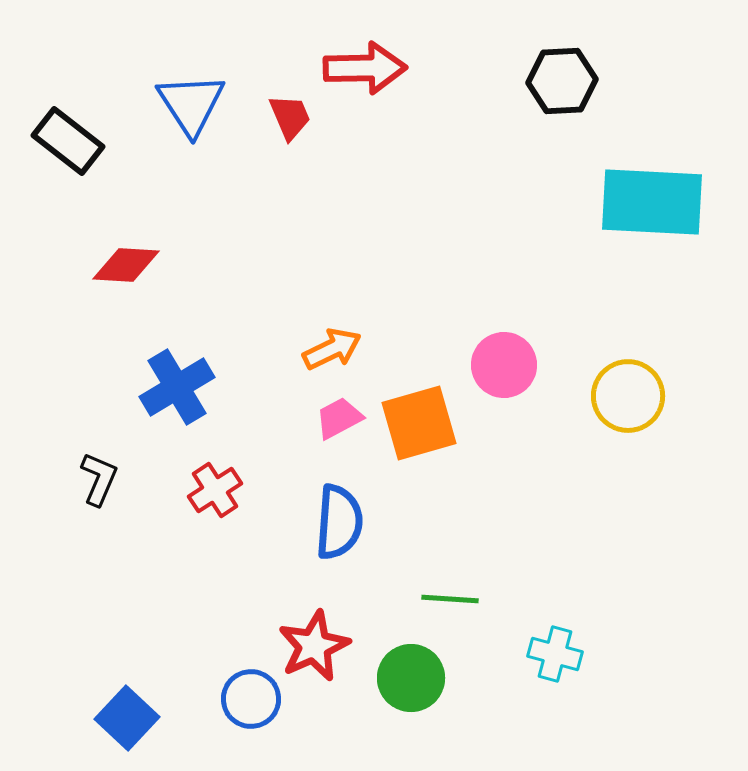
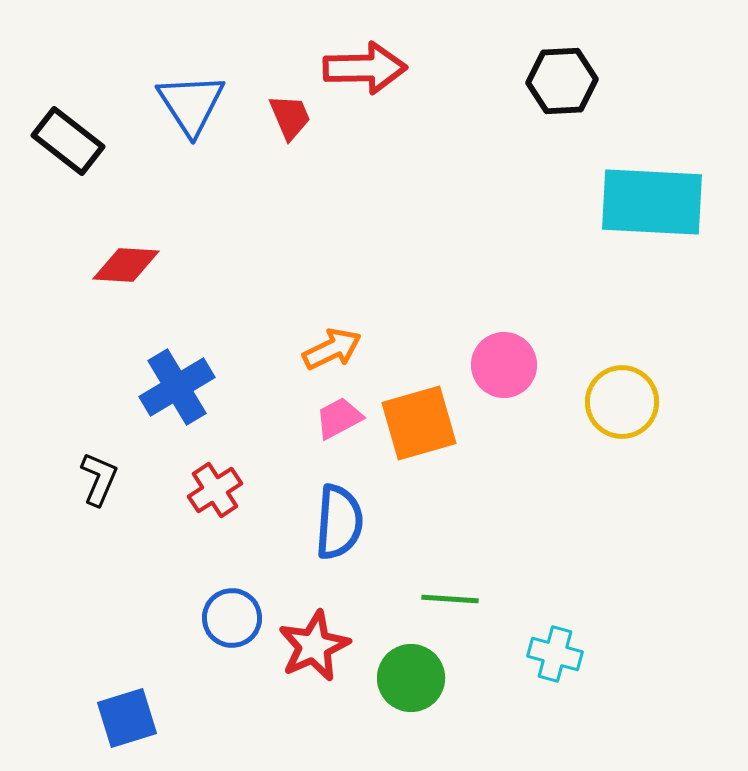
yellow circle: moved 6 px left, 6 px down
blue circle: moved 19 px left, 81 px up
blue square: rotated 30 degrees clockwise
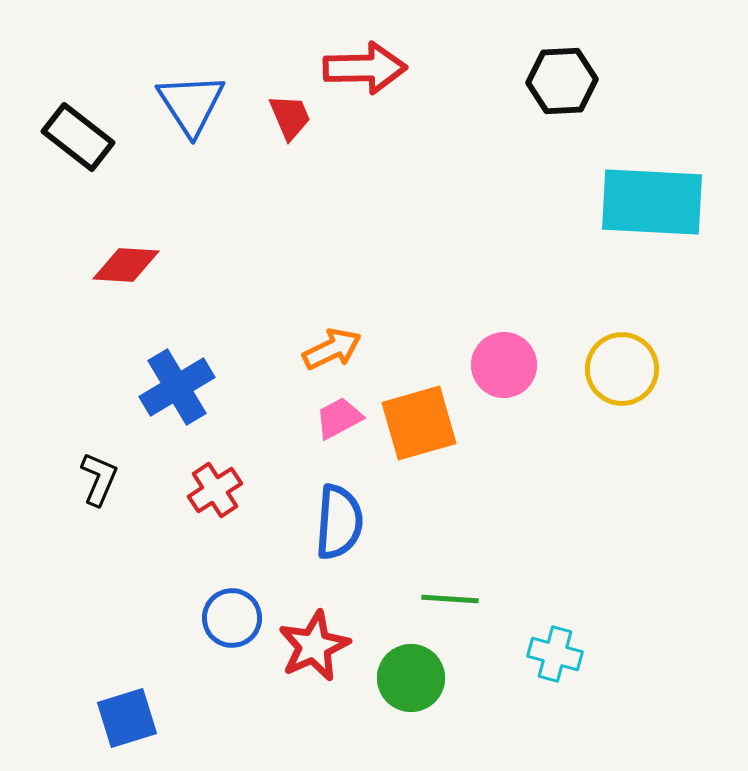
black rectangle: moved 10 px right, 4 px up
yellow circle: moved 33 px up
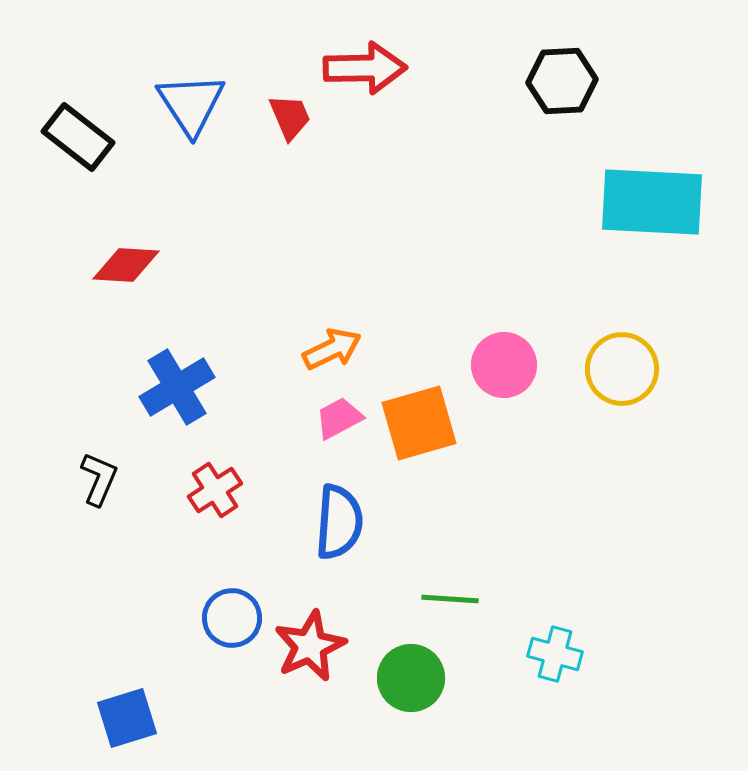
red star: moved 4 px left
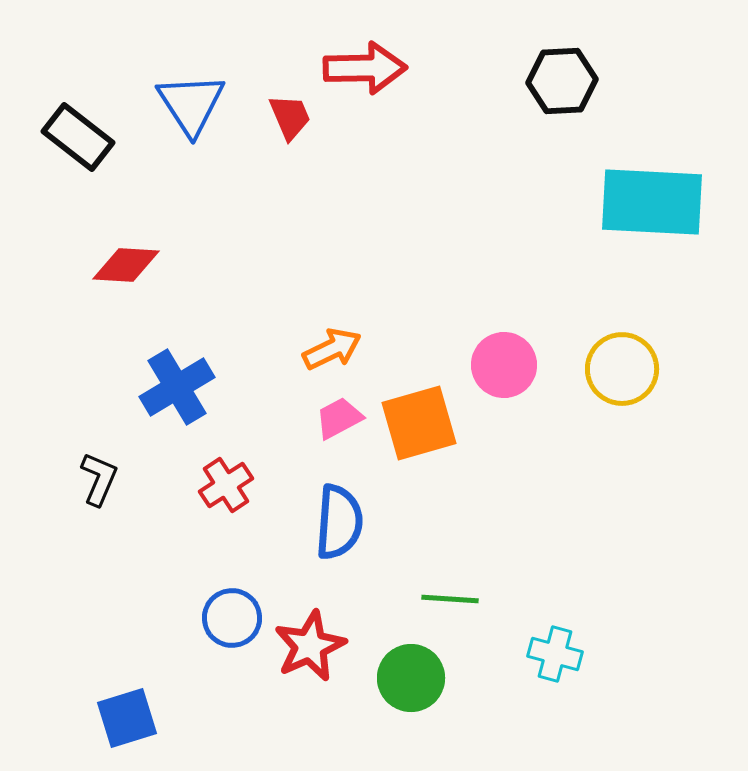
red cross: moved 11 px right, 5 px up
